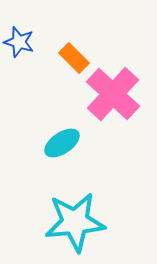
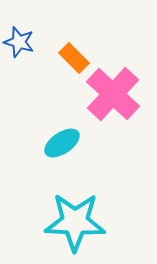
cyan star: rotated 8 degrees clockwise
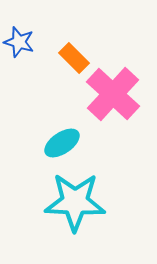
cyan star: moved 20 px up
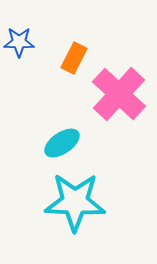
blue star: rotated 16 degrees counterclockwise
orange rectangle: rotated 72 degrees clockwise
pink cross: moved 6 px right
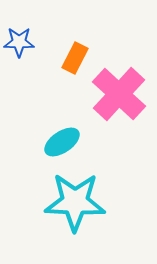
orange rectangle: moved 1 px right
cyan ellipse: moved 1 px up
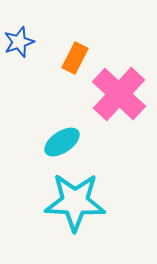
blue star: rotated 20 degrees counterclockwise
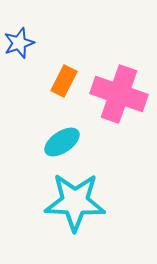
blue star: moved 1 px down
orange rectangle: moved 11 px left, 23 px down
pink cross: rotated 24 degrees counterclockwise
